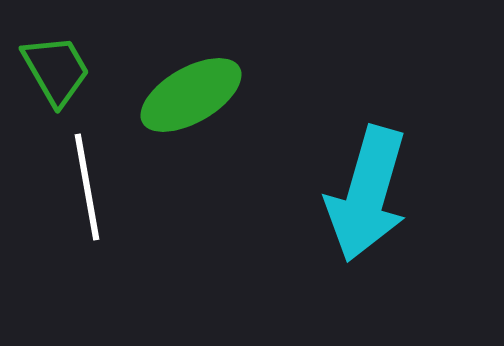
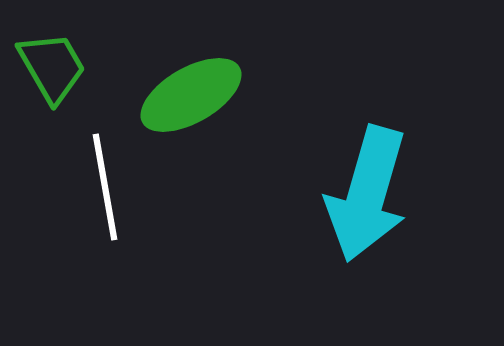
green trapezoid: moved 4 px left, 3 px up
white line: moved 18 px right
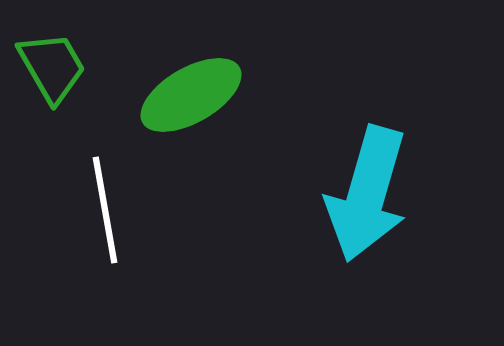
white line: moved 23 px down
